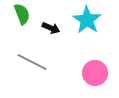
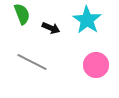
pink circle: moved 1 px right, 8 px up
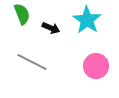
pink circle: moved 1 px down
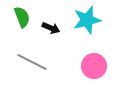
green semicircle: moved 3 px down
cyan star: rotated 24 degrees clockwise
pink circle: moved 2 px left
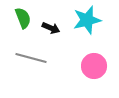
green semicircle: moved 1 px right, 1 px down
gray line: moved 1 px left, 4 px up; rotated 12 degrees counterclockwise
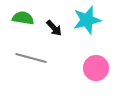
green semicircle: rotated 60 degrees counterclockwise
black arrow: moved 3 px right; rotated 24 degrees clockwise
pink circle: moved 2 px right, 2 px down
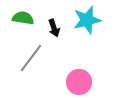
black arrow: rotated 24 degrees clockwise
gray line: rotated 68 degrees counterclockwise
pink circle: moved 17 px left, 14 px down
